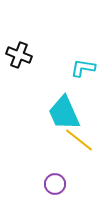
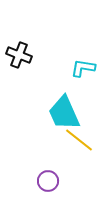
purple circle: moved 7 px left, 3 px up
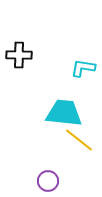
black cross: rotated 20 degrees counterclockwise
cyan trapezoid: rotated 120 degrees clockwise
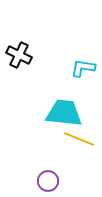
black cross: rotated 25 degrees clockwise
yellow line: moved 1 px up; rotated 16 degrees counterclockwise
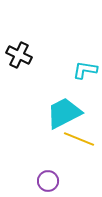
cyan L-shape: moved 2 px right, 2 px down
cyan trapezoid: rotated 33 degrees counterclockwise
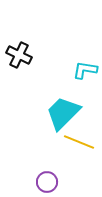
cyan trapezoid: moved 1 px left; rotated 18 degrees counterclockwise
yellow line: moved 3 px down
purple circle: moved 1 px left, 1 px down
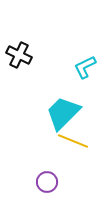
cyan L-shape: moved 3 px up; rotated 35 degrees counterclockwise
yellow line: moved 6 px left, 1 px up
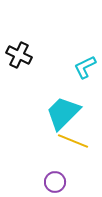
purple circle: moved 8 px right
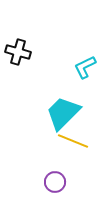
black cross: moved 1 px left, 3 px up; rotated 10 degrees counterclockwise
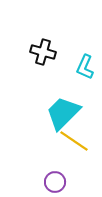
black cross: moved 25 px right
cyan L-shape: rotated 40 degrees counterclockwise
yellow line: moved 1 px right; rotated 12 degrees clockwise
